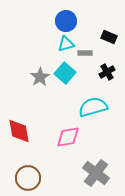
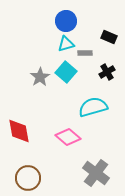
cyan square: moved 1 px right, 1 px up
pink diamond: rotated 50 degrees clockwise
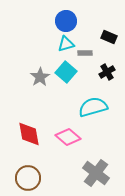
red diamond: moved 10 px right, 3 px down
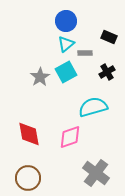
cyan triangle: rotated 24 degrees counterclockwise
cyan square: rotated 20 degrees clockwise
pink diamond: moved 2 px right; rotated 60 degrees counterclockwise
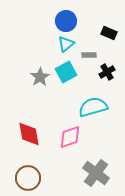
black rectangle: moved 4 px up
gray rectangle: moved 4 px right, 2 px down
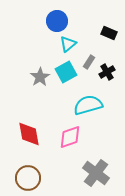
blue circle: moved 9 px left
cyan triangle: moved 2 px right
gray rectangle: moved 7 px down; rotated 56 degrees counterclockwise
cyan semicircle: moved 5 px left, 2 px up
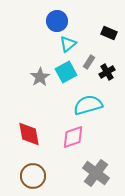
pink diamond: moved 3 px right
brown circle: moved 5 px right, 2 px up
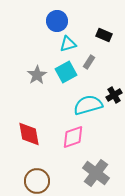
black rectangle: moved 5 px left, 2 px down
cyan triangle: rotated 24 degrees clockwise
black cross: moved 7 px right, 23 px down
gray star: moved 3 px left, 2 px up
brown circle: moved 4 px right, 5 px down
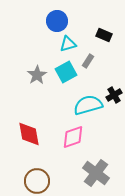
gray rectangle: moved 1 px left, 1 px up
